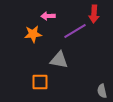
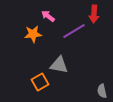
pink arrow: rotated 40 degrees clockwise
purple line: moved 1 px left
gray triangle: moved 5 px down
orange square: rotated 30 degrees counterclockwise
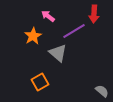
orange star: moved 2 px down; rotated 24 degrees counterclockwise
gray triangle: moved 1 px left, 12 px up; rotated 30 degrees clockwise
gray semicircle: rotated 144 degrees clockwise
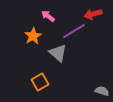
red arrow: moved 1 px left; rotated 72 degrees clockwise
gray semicircle: rotated 24 degrees counterclockwise
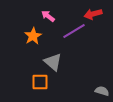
gray triangle: moved 5 px left, 9 px down
orange square: rotated 30 degrees clockwise
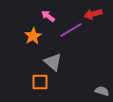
purple line: moved 3 px left, 1 px up
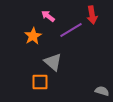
red arrow: moved 1 px left, 1 px down; rotated 84 degrees counterclockwise
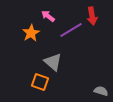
red arrow: moved 1 px down
orange star: moved 2 px left, 3 px up
orange square: rotated 18 degrees clockwise
gray semicircle: moved 1 px left
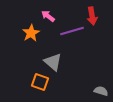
purple line: moved 1 px right, 1 px down; rotated 15 degrees clockwise
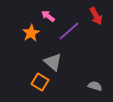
red arrow: moved 4 px right; rotated 18 degrees counterclockwise
purple line: moved 3 px left; rotated 25 degrees counterclockwise
orange square: rotated 12 degrees clockwise
gray semicircle: moved 6 px left, 5 px up
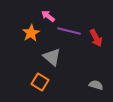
red arrow: moved 22 px down
purple line: rotated 55 degrees clockwise
gray triangle: moved 1 px left, 5 px up
gray semicircle: moved 1 px right, 1 px up
